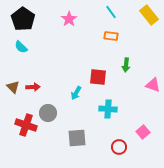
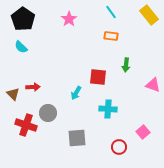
brown triangle: moved 7 px down
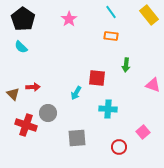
red square: moved 1 px left, 1 px down
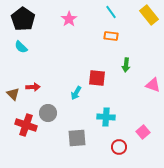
cyan cross: moved 2 px left, 8 px down
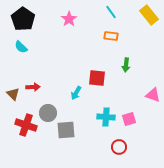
pink triangle: moved 10 px down
pink square: moved 14 px left, 13 px up; rotated 24 degrees clockwise
gray square: moved 11 px left, 8 px up
